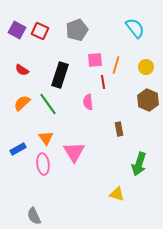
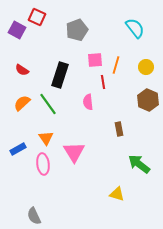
red square: moved 3 px left, 14 px up
green arrow: rotated 110 degrees clockwise
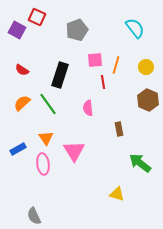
pink semicircle: moved 6 px down
pink triangle: moved 1 px up
green arrow: moved 1 px right, 1 px up
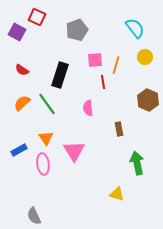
purple square: moved 2 px down
yellow circle: moved 1 px left, 10 px up
green line: moved 1 px left
blue rectangle: moved 1 px right, 1 px down
green arrow: moved 3 px left; rotated 40 degrees clockwise
